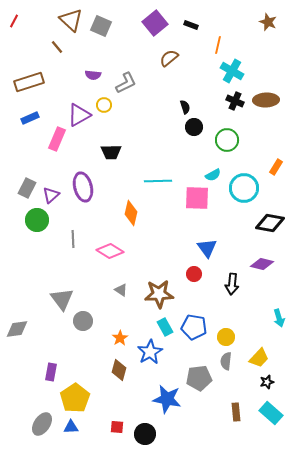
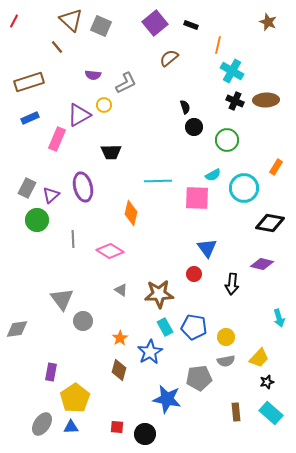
gray semicircle at (226, 361): rotated 108 degrees counterclockwise
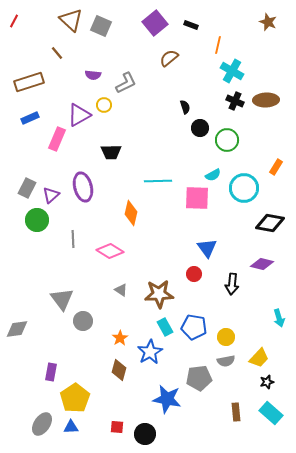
brown line at (57, 47): moved 6 px down
black circle at (194, 127): moved 6 px right, 1 px down
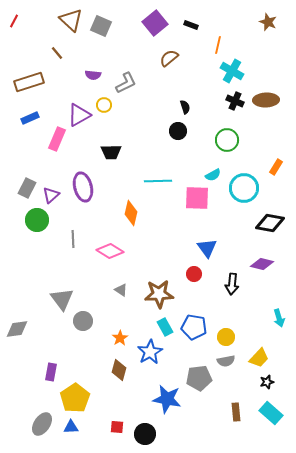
black circle at (200, 128): moved 22 px left, 3 px down
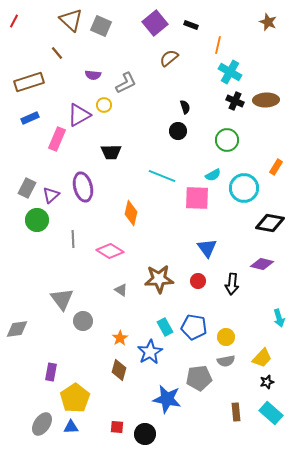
cyan cross at (232, 71): moved 2 px left, 1 px down
cyan line at (158, 181): moved 4 px right, 5 px up; rotated 24 degrees clockwise
red circle at (194, 274): moved 4 px right, 7 px down
brown star at (159, 294): moved 15 px up
yellow trapezoid at (259, 358): moved 3 px right
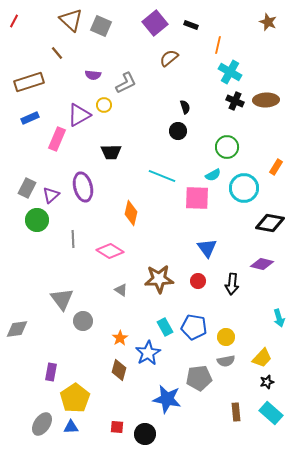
green circle at (227, 140): moved 7 px down
blue star at (150, 352): moved 2 px left, 1 px down
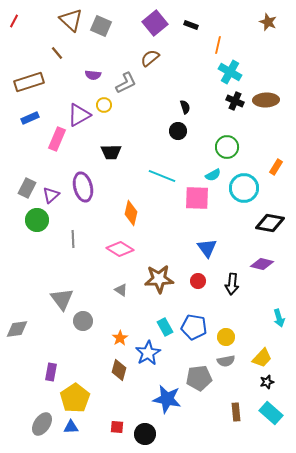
brown semicircle at (169, 58): moved 19 px left
pink diamond at (110, 251): moved 10 px right, 2 px up
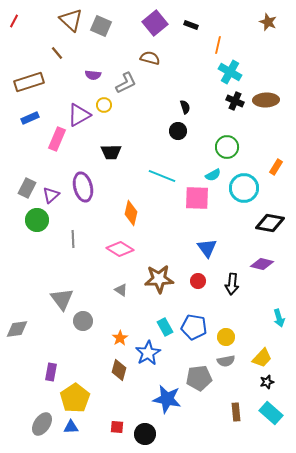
brown semicircle at (150, 58): rotated 54 degrees clockwise
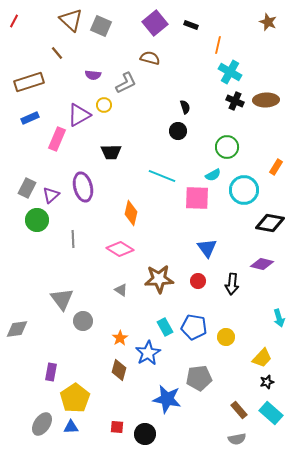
cyan circle at (244, 188): moved 2 px down
gray semicircle at (226, 361): moved 11 px right, 78 px down
brown rectangle at (236, 412): moved 3 px right, 2 px up; rotated 36 degrees counterclockwise
